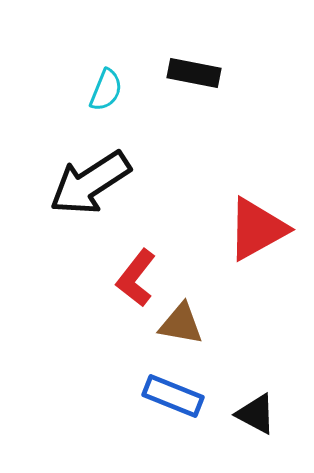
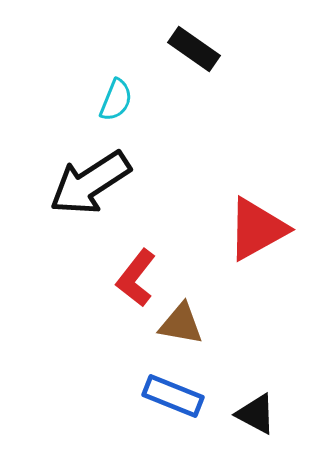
black rectangle: moved 24 px up; rotated 24 degrees clockwise
cyan semicircle: moved 10 px right, 10 px down
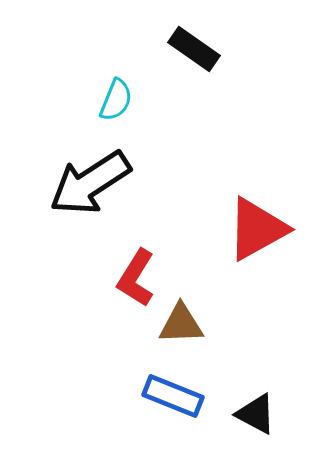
red L-shape: rotated 6 degrees counterclockwise
brown triangle: rotated 12 degrees counterclockwise
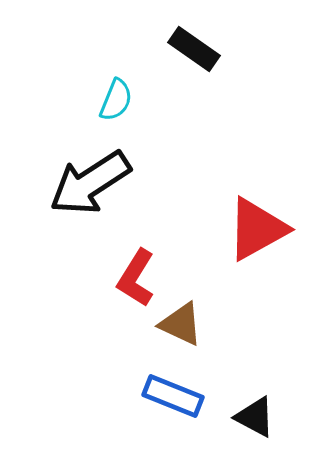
brown triangle: rotated 27 degrees clockwise
black triangle: moved 1 px left, 3 px down
